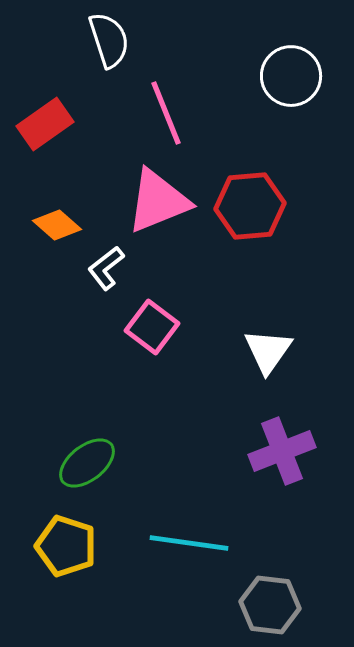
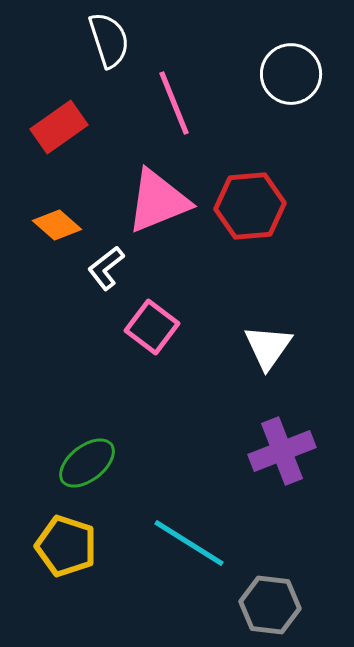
white circle: moved 2 px up
pink line: moved 8 px right, 10 px up
red rectangle: moved 14 px right, 3 px down
white triangle: moved 4 px up
cyan line: rotated 24 degrees clockwise
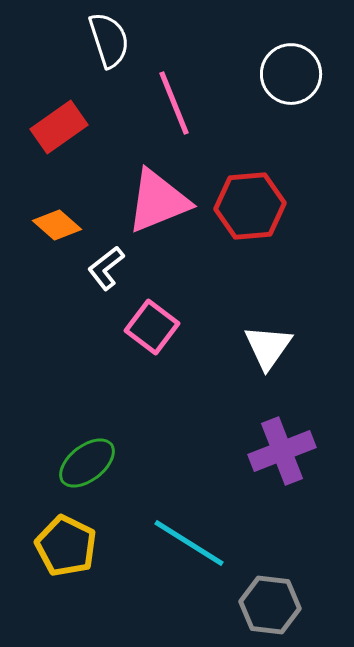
yellow pentagon: rotated 8 degrees clockwise
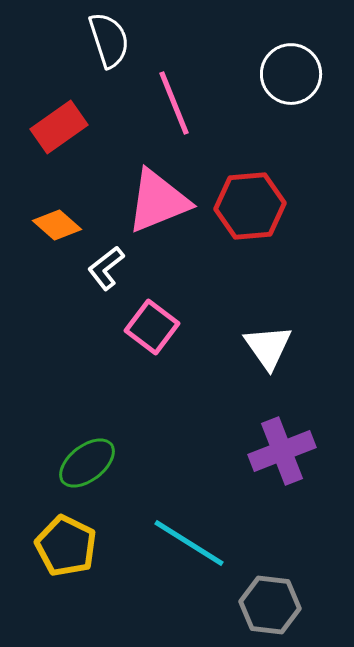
white triangle: rotated 10 degrees counterclockwise
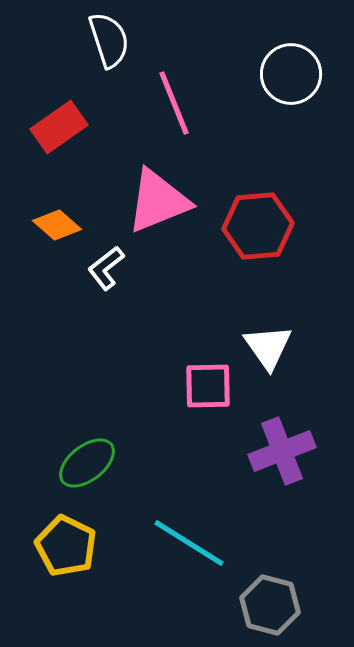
red hexagon: moved 8 px right, 20 px down
pink square: moved 56 px right, 59 px down; rotated 38 degrees counterclockwise
gray hexagon: rotated 8 degrees clockwise
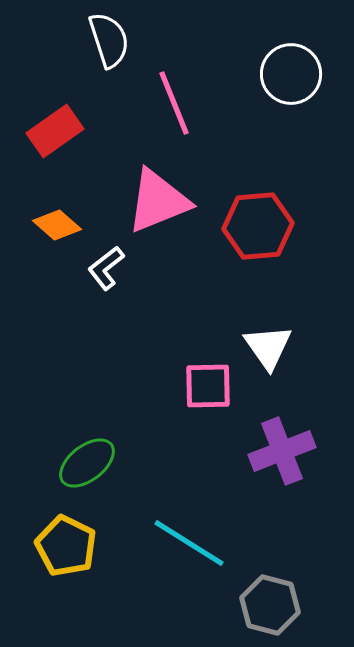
red rectangle: moved 4 px left, 4 px down
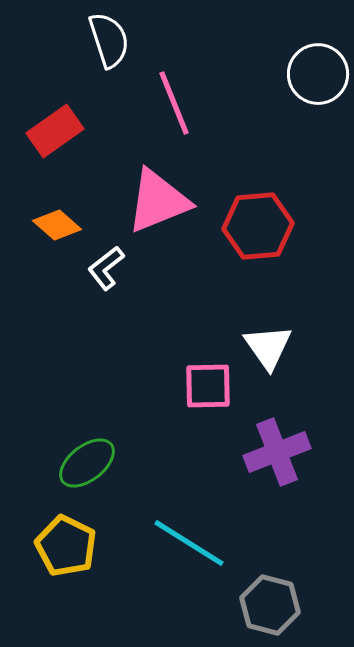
white circle: moved 27 px right
purple cross: moved 5 px left, 1 px down
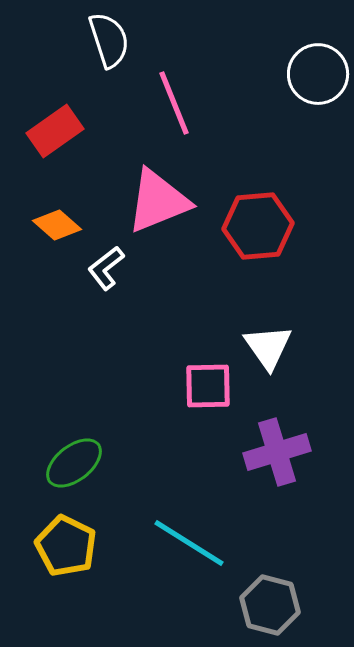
purple cross: rotated 4 degrees clockwise
green ellipse: moved 13 px left
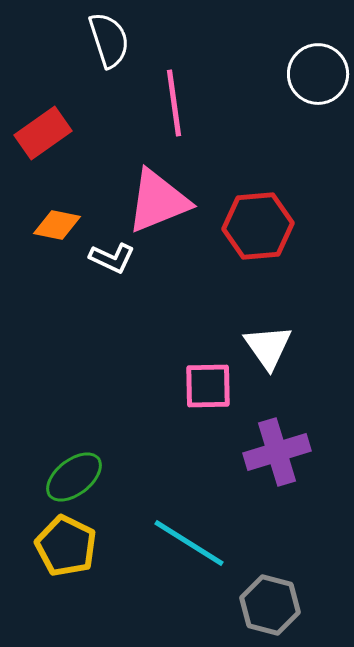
pink line: rotated 14 degrees clockwise
red rectangle: moved 12 px left, 2 px down
orange diamond: rotated 30 degrees counterclockwise
white L-shape: moved 6 px right, 10 px up; rotated 117 degrees counterclockwise
green ellipse: moved 14 px down
